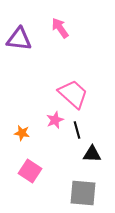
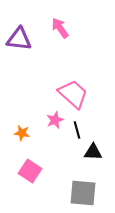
black triangle: moved 1 px right, 2 px up
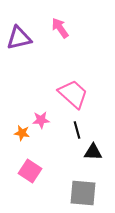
purple triangle: moved 1 px up; rotated 20 degrees counterclockwise
pink star: moved 14 px left; rotated 18 degrees clockwise
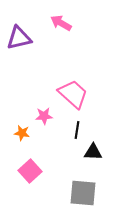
pink arrow: moved 1 px right, 5 px up; rotated 25 degrees counterclockwise
pink star: moved 3 px right, 4 px up
black line: rotated 24 degrees clockwise
pink square: rotated 15 degrees clockwise
